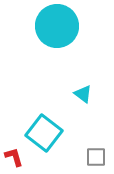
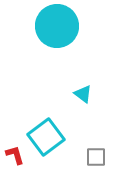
cyan square: moved 2 px right, 4 px down; rotated 15 degrees clockwise
red L-shape: moved 1 px right, 2 px up
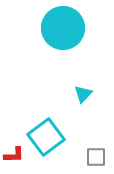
cyan circle: moved 6 px right, 2 px down
cyan triangle: rotated 36 degrees clockwise
red L-shape: moved 1 px left; rotated 105 degrees clockwise
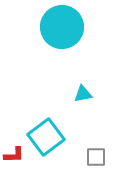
cyan circle: moved 1 px left, 1 px up
cyan triangle: rotated 36 degrees clockwise
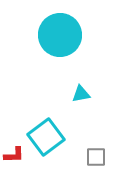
cyan circle: moved 2 px left, 8 px down
cyan triangle: moved 2 px left
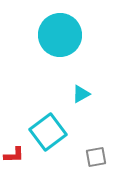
cyan triangle: rotated 18 degrees counterclockwise
cyan square: moved 2 px right, 5 px up
gray square: rotated 10 degrees counterclockwise
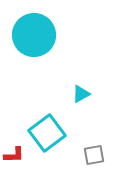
cyan circle: moved 26 px left
cyan square: moved 1 px left, 1 px down
gray square: moved 2 px left, 2 px up
